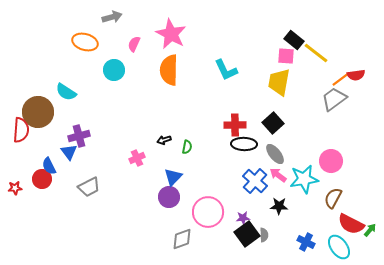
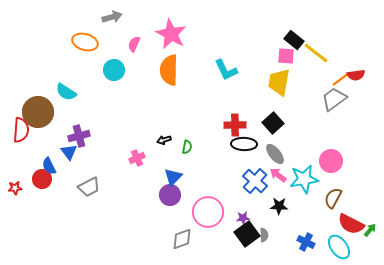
purple circle at (169, 197): moved 1 px right, 2 px up
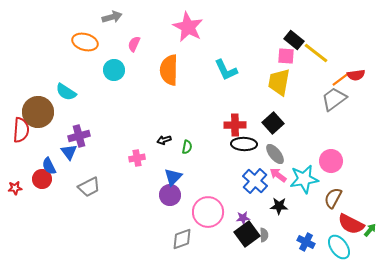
pink star at (171, 34): moved 17 px right, 7 px up
pink cross at (137, 158): rotated 14 degrees clockwise
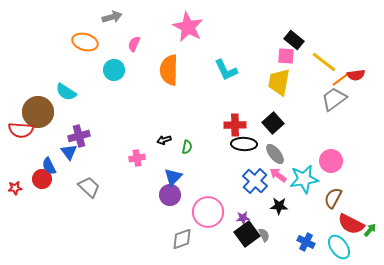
yellow line at (316, 53): moved 8 px right, 9 px down
red semicircle at (21, 130): rotated 90 degrees clockwise
gray trapezoid at (89, 187): rotated 110 degrees counterclockwise
gray semicircle at (264, 235): rotated 24 degrees counterclockwise
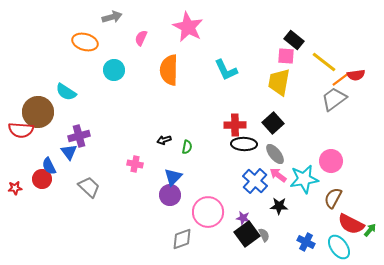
pink semicircle at (134, 44): moved 7 px right, 6 px up
pink cross at (137, 158): moved 2 px left, 6 px down; rotated 21 degrees clockwise
purple star at (243, 218): rotated 16 degrees clockwise
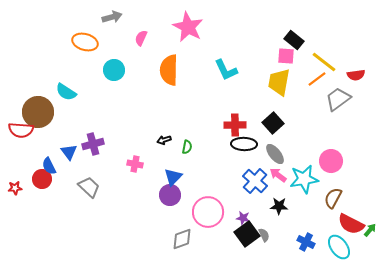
orange line at (341, 79): moved 24 px left
gray trapezoid at (334, 99): moved 4 px right
purple cross at (79, 136): moved 14 px right, 8 px down
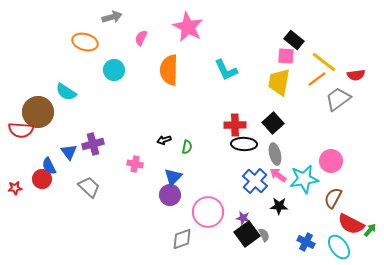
gray ellipse at (275, 154): rotated 25 degrees clockwise
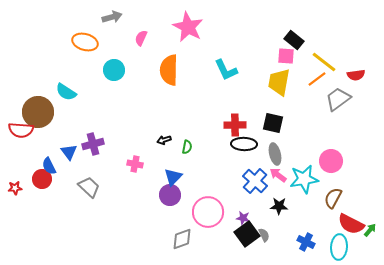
black square at (273, 123): rotated 35 degrees counterclockwise
cyan ellipse at (339, 247): rotated 40 degrees clockwise
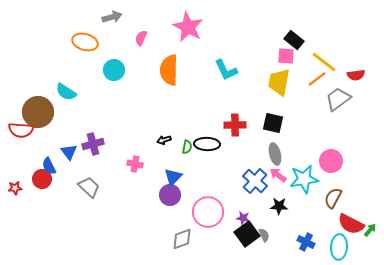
black ellipse at (244, 144): moved 37 px left
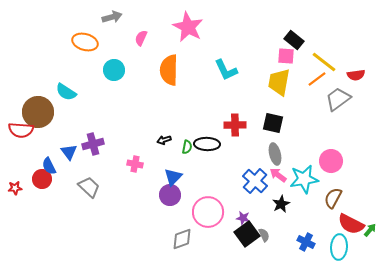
black star at (279, 206): moved 2 px right, 2 px up; rotated 30 degrees counterclockwise
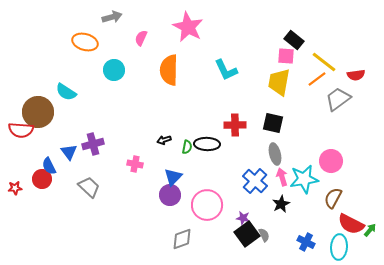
pink arrow at (278, 175): moved 4 px right, 2 px down; rotated 36 degrees clockwise
pink circle at (208, 212): moved 1 px left, 7 px up
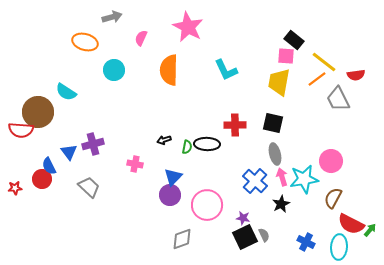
gray trapezoid at (338, 99): rotated 80 degrees counterclockwise
black square at (247, 234): moved 2 px left, 3 px down; rotated 10 degrees clockwise
